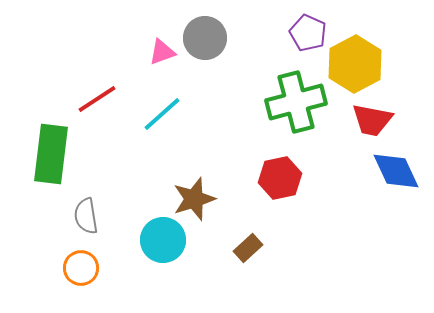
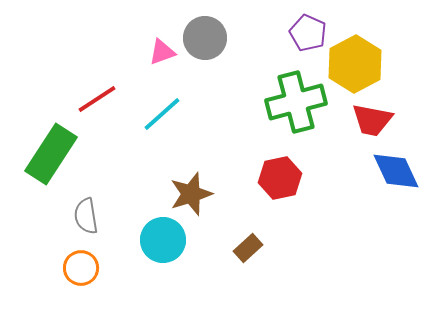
green rectangle: rotated 26 degrees clockwise
brown star: moved 3 px left, 5 px up
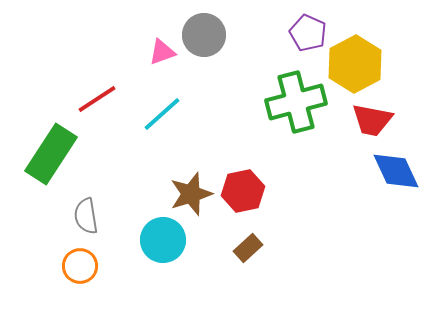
gray circle: moved 1 px left, 3 px up
red hexagon: moved 37 px left, 13 px down
orange circle: moved 1 px left, 2 px up
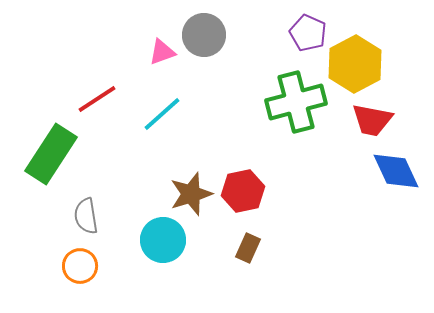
brown rectangle: rotated 24 degrees counterclockwise
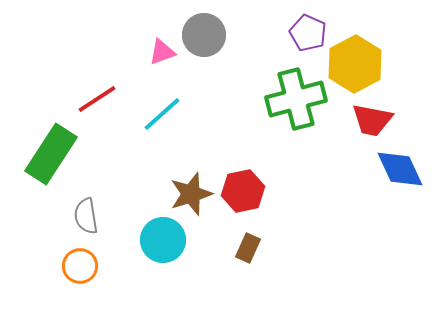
green cross: moved 3 px up
blue diamond: moved 4 px right, 2 px up
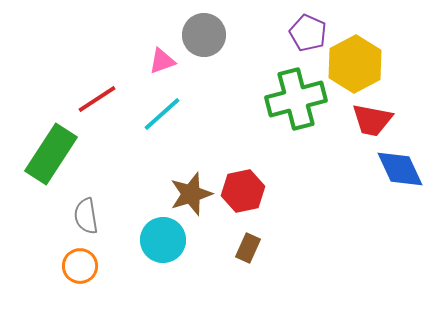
pink triangle: moved 9 px down
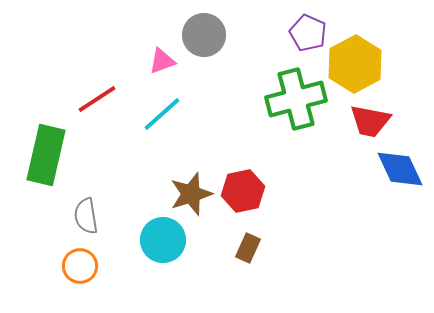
red trapezoid: moved 2 px left, 1 px down
green rectangle: moved 5 px left, 1 px down; rotated 20 degrees counterclockwise
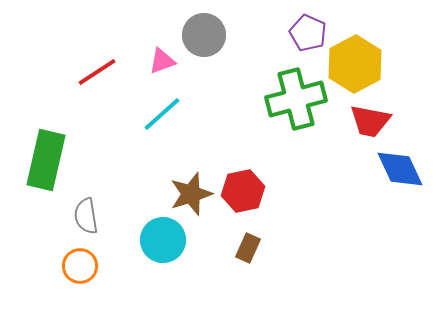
red line: moved 27 px up
green rectangle: moved 5 px down
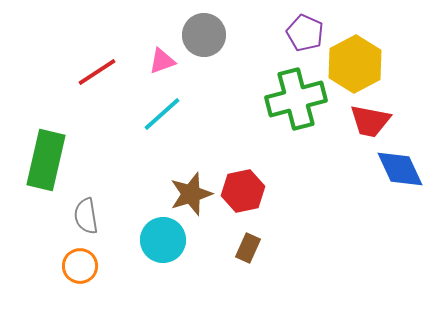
purple pentagon: moved 3 px left
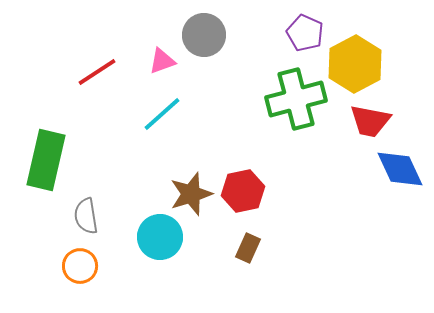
cyan circle: moved 3 px left, 3 px up
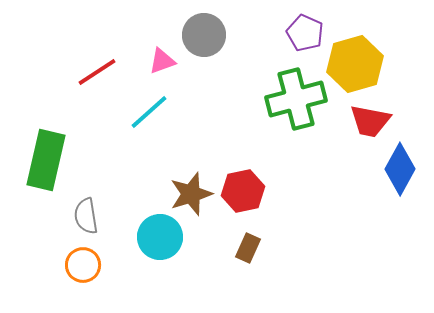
yellow hexagon: rotated 12 degrees clockwise
cyan line: moved 13 px left, 2 px up
blue diamond: rotated 54 degrees clockwise
orange circle: moved 3 px right, 1 px up
